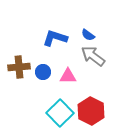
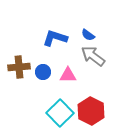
pink triangle: moved 1 px up
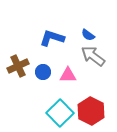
blue L-shape: moved 3 px left
brown cross: moved 1 px left, 1 px up; rotated 20 degrees counterclockwise
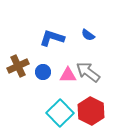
gray arrow: moved 5 px left, 16 px down
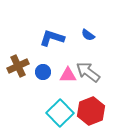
red hexagon: rotated 12 degrees clockwise
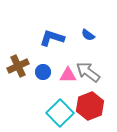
red hexagon: moved 1 px left, 5 px up
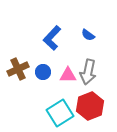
blue L-shape: rotated 65 degrees counterclockwise
brown cross: moved 3 px down
gray arrow: rotated 115 degrees counterclockwise
cyan square: rotated 12 degrees clockwise
